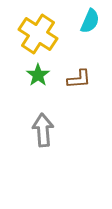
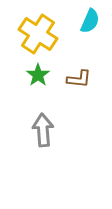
brown L-shape: rotated 10 degrees clockwise
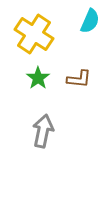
yellow cross: moved 4 px left
green star: moved 3 px down
gray arrow: moved 1 px down; rotated 16 degrees clockwise
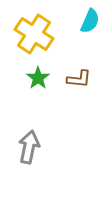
gray arrow: moved 14 px left, 16 px down
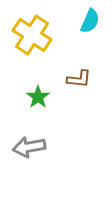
yellow cross: moved 2 px left, 1 px down
green star: moved 19 px down
gray arrow: rotated 112 degrees counterclockwise
